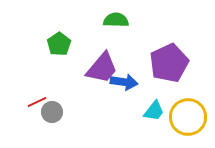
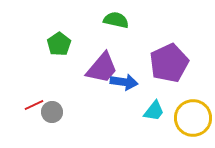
green semicircle: rotated 10 degrees clockwise
red line: moved 3 px left, 3 px down
yellow circle: moved 5 px right, 1 px down
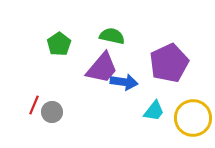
green semicircle: moved 4 px left, 16 px down
red line: rotated 42 degrees counterclockwise
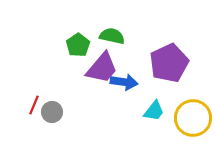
green pentagon: moved 19 px right, 1 px down
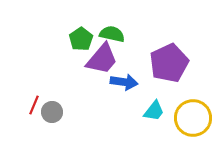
green semicircle: moved 2 px up
green pentagon: moved 3 px right, 6 px up
purple trapezoid: moved 9 px up
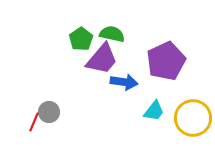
purple pentagon: moved 3 px left, 2 px up
red line: moved 17 px down
gray circle: moved 3 px left
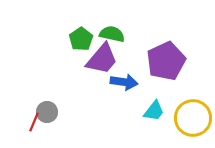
gray circle: moved 2 px left
